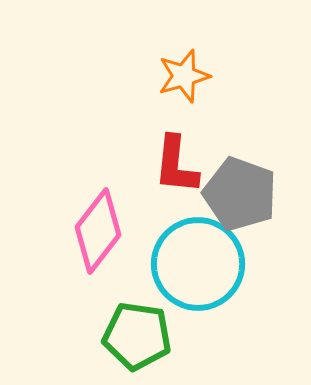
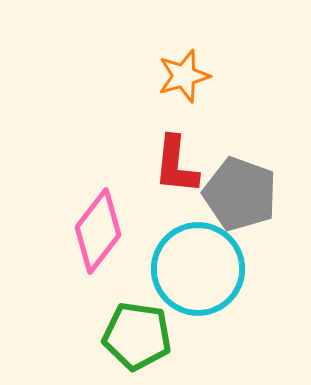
cyan circle: moved 5 px down
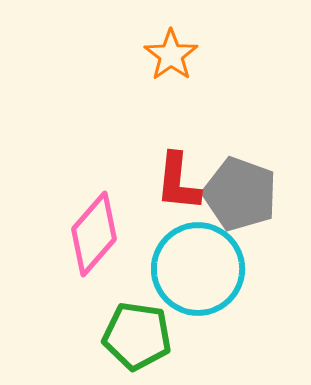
orange star: moved 13 px left, 21 px up; rotated 20 degrees counterclockwise
red L-shape: moved 2 px right, 17 px down
pink diamond: moved 4 px left, 3 px down; rotated 4 degrees clockwise
